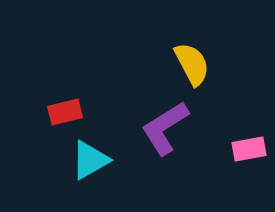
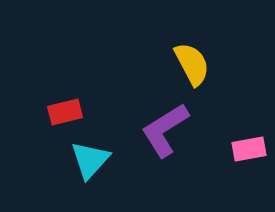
purple L-shape: moved 2 px down
cyan triangle: rotated 18 degrees counterclockwise
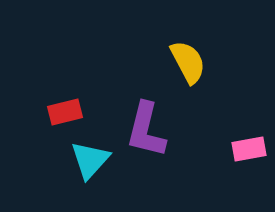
yellow semicircle: moved 4 px left, 2 px up
purple L-shape: moved 19 px left; rotated 44 degrees counterclockwise
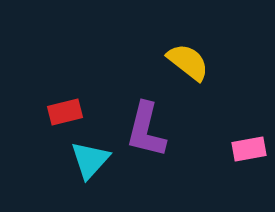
yellow semicircle: rotated 24 degrees counterclockwise
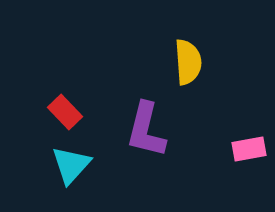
yellow semicircle: rotated 48 degrees clockwise
red rectangle: rotated 60 degrees clockwise
cyan triangle: moved 19 px left, 5 px down
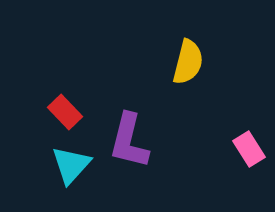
yellow semicircle: rotated 18 degrees clockwise
purple L-shape: moved 17 px left, 11 px down
pink rectangle: rotated 68 degrees clockwise
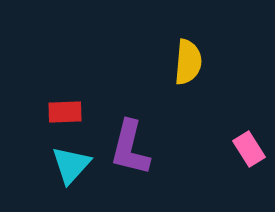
yellow semicircle: rotated 9 degrees counterclockwise
red rectangle: rotated 48 degrees counterclockwise
purple L-shape: moved 1 px right, 7 px down
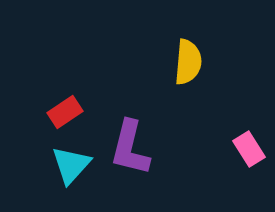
red rectangle: rotated 32 degrees counterclockwise
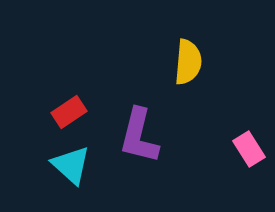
red rectangle: moved 4 px right
purple L-shape: moved 9 px right, 12 px up
cyan triangle: rotated 30 degrees counterclockwise
